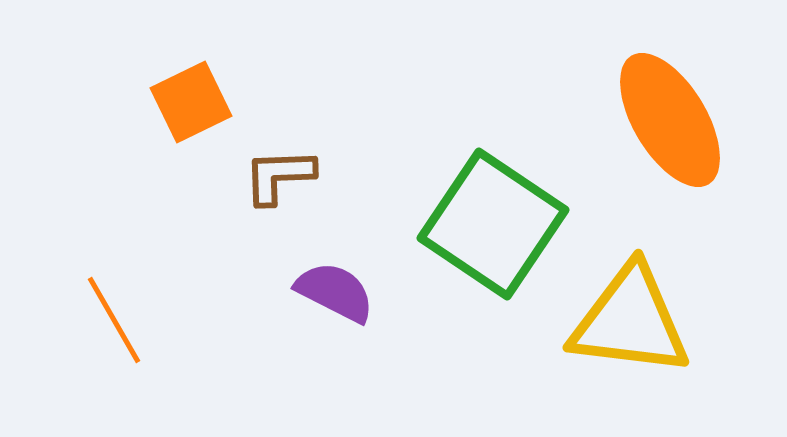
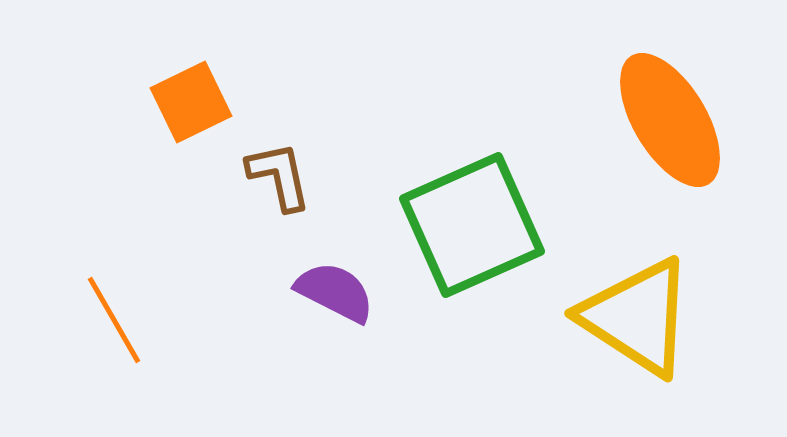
brown L-shape: rotated 80 degrees clockwise
green square: moved 21 px left, 1 px down; rotated 32 degrees clockwise
yellow triangle: moved 7 px right, 4 px up; rotated 26 degrees clockwise
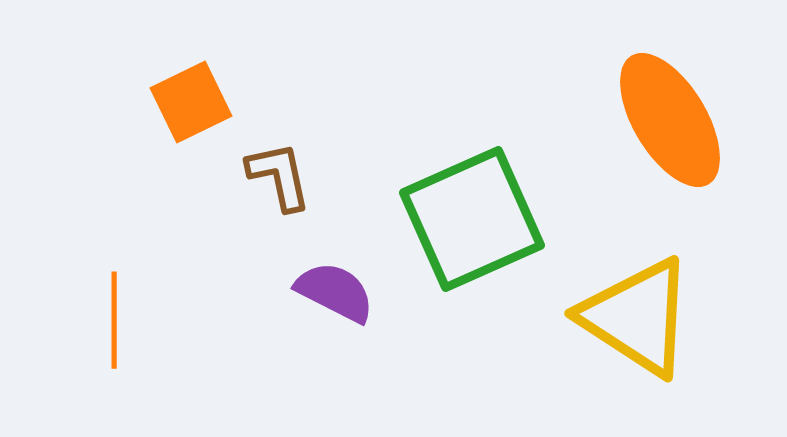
green square: moved 6 px up
orange line: rotated 30 degrees clockwise
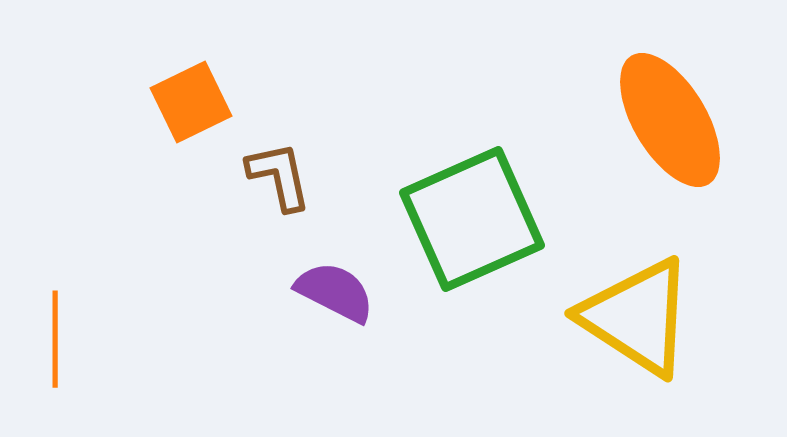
orange line: moved 59 px left, 19 px down
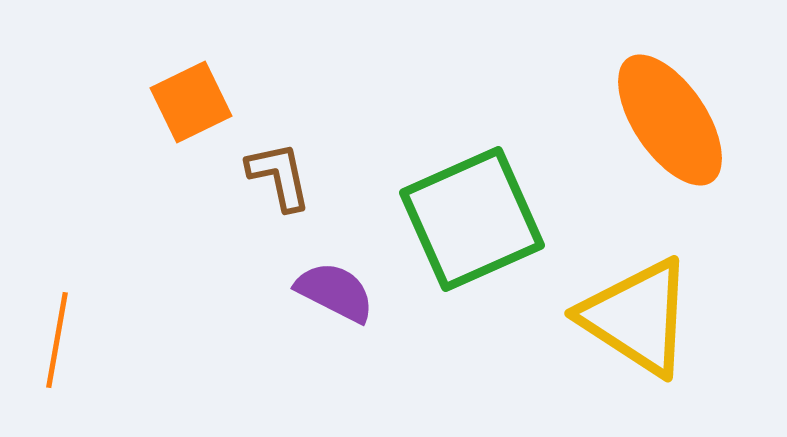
orange ellipse: rotated 3 degrees counterclockwise
orange line: moved 2 px right, 1 px down; rotated 10 degrees clockwise
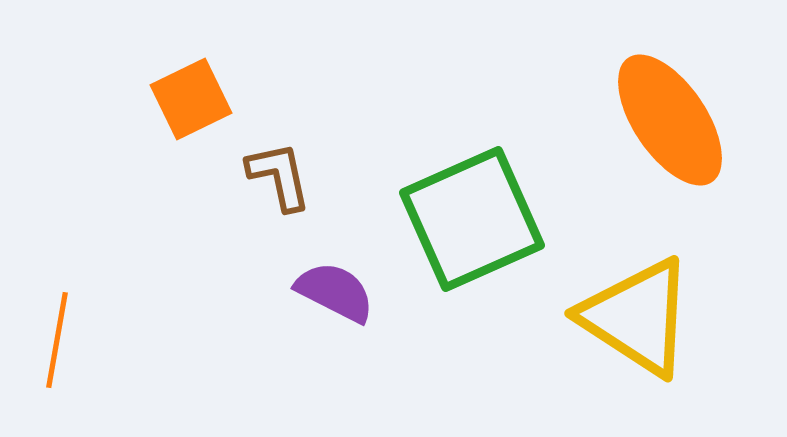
orange square: moved 3 px up
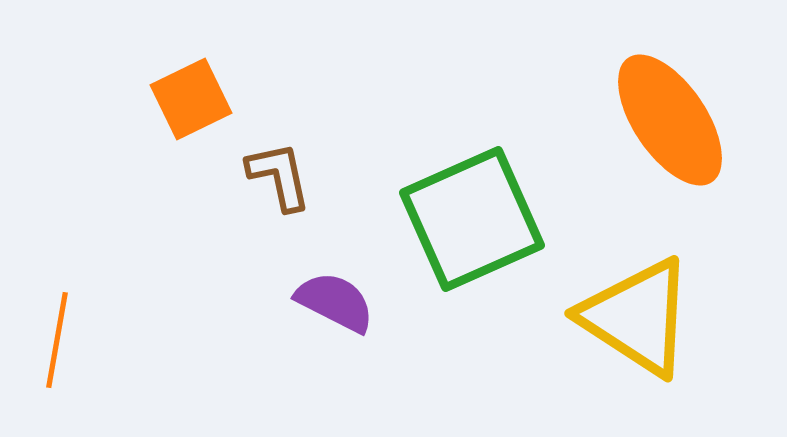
purple semicircle: moved 10 px down
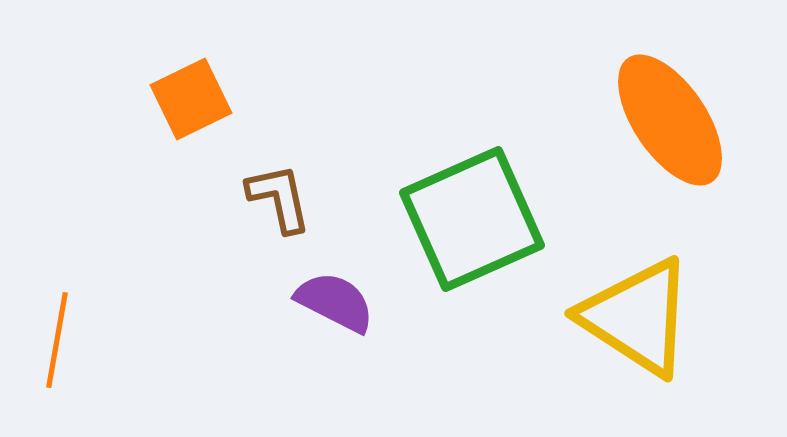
brown L-shape: moved 22 px down
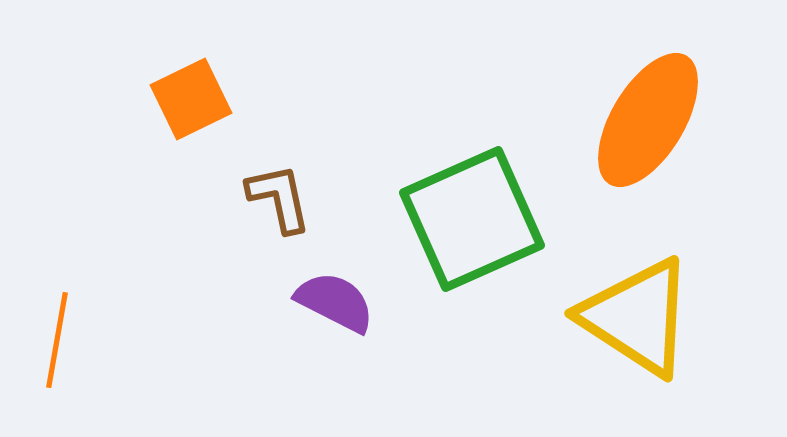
orange ellipse: moved 22 px left; rotated 65 degrees clockwise
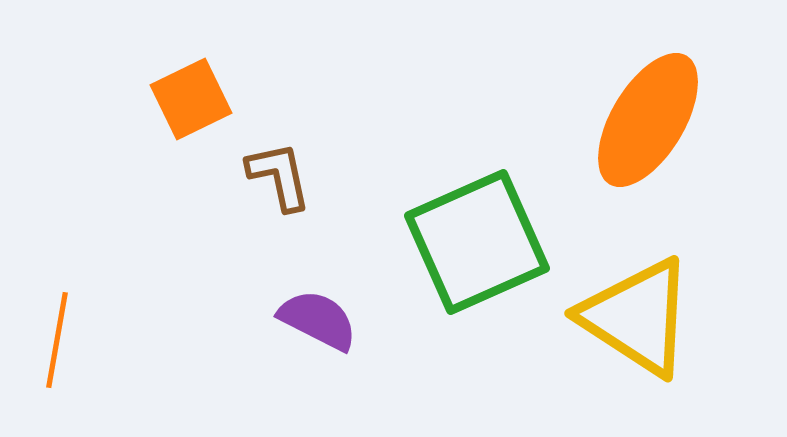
brown L-shape: moved 22 px up
green square: moved 5 px right, 23 px down
purple semicircle: moved 17 px left, 18 px down
